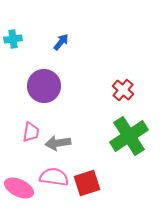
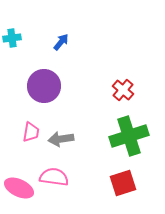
cyan cross: moved 1 px left, 1 px up
green cross: rotated 15 degrees clockwise
gray arrow: moved 3 px right, 4 px up
red square: moved 36 px right
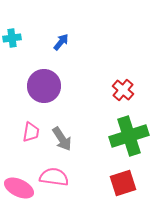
gray arrow: moved 1 px right; rotated 115 degrees counterclockwise
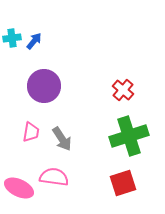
blue arrow: moved 27 px left, 1 px up
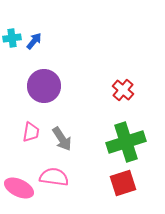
green cross: moved 3 px left, 6 px down
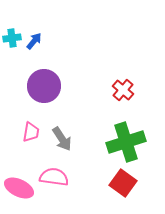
red square: rotated 36 degrees counterclockwise
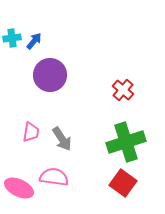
purple circle: moved 6 px right, 11 px up
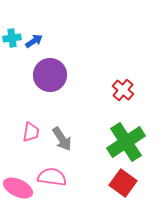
blue arrow: rotated 18 degrees clockwise
green cross: rotated 15 degrees counterclockwise
pink semicircle: moved 2 px left
pink ellipse: moved 1 px left
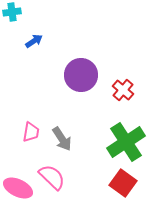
cyan cross: moved 26 px up
purple circle: moved 31 px right
pink semicircle: rotated 36 degrees clockwise
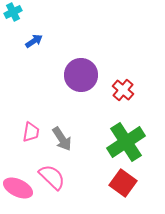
cyan cross: moved 1 px right; rotated 18 degrees counterclockwise
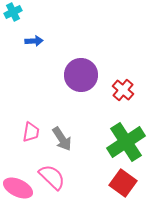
blue arrow: rotated 30 degrees clockwise
